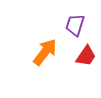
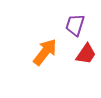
red trapezoid: moved 2 px up
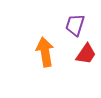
orange arrow: rotated 48 degrees counterclockwise
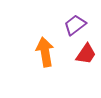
purple trapezoid: rotated 35 degrees clockwise
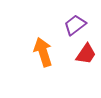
orange arrow: moved 2 px left; rotated 8 degrees counterclockwise
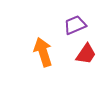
purple trapezoid: rotated 15 degrees clockwise
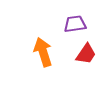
purple trapezoid: moved 1 px up; rotated 15 degrees clockwise
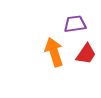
orange arrow: moved 11 px right
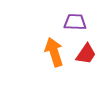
purple trapezoid: moved 2 px up; rotated 10 degrees clockwise
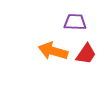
orange arrow: moved 1 px left, 1 px up; rotated 56 degrees counterclockwise
